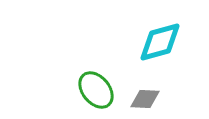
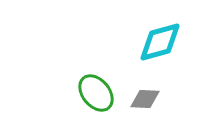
green ellipse: moved 3 px down
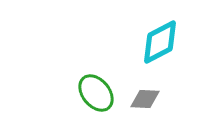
cyan diamond: rotated 12 degrees counterclockwise
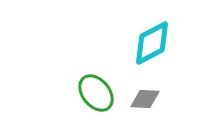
cyan diamond: moved 8 px left, 1 px down
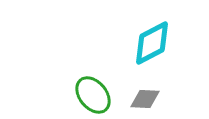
green ellipse: moved 3 px left, 2 px down
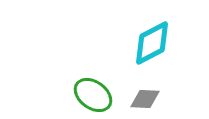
green ellipse: rotated 15 degrees counterclockwise
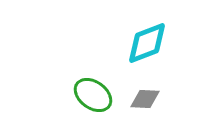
cyan diamond: moved 5 px left; rotated 6 degrees clockwise
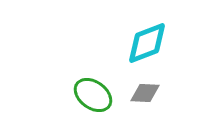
gray diamond: moved 6 px up
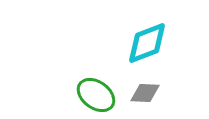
green ellipse: moved 3 px right
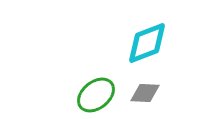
green ellipse: rotated 75 degrees counterclockwise
